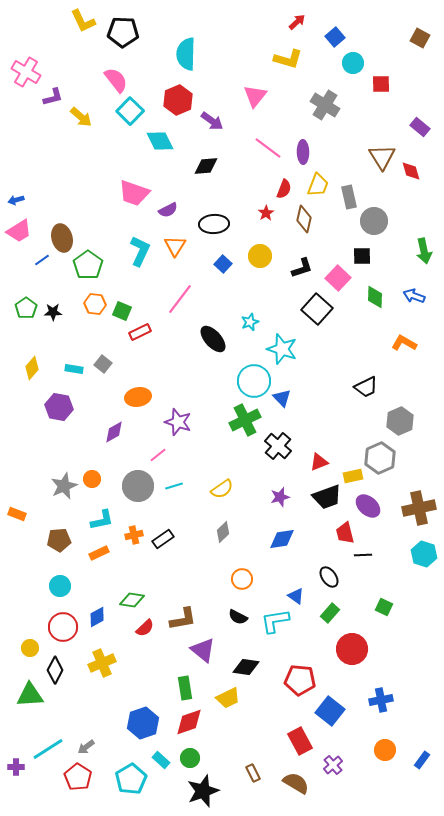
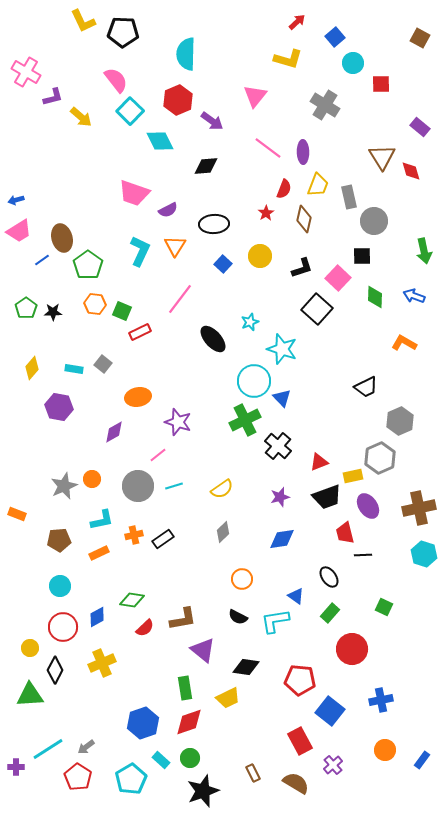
purple ellipse at (368, 506): rotated 15 degrees clockwise
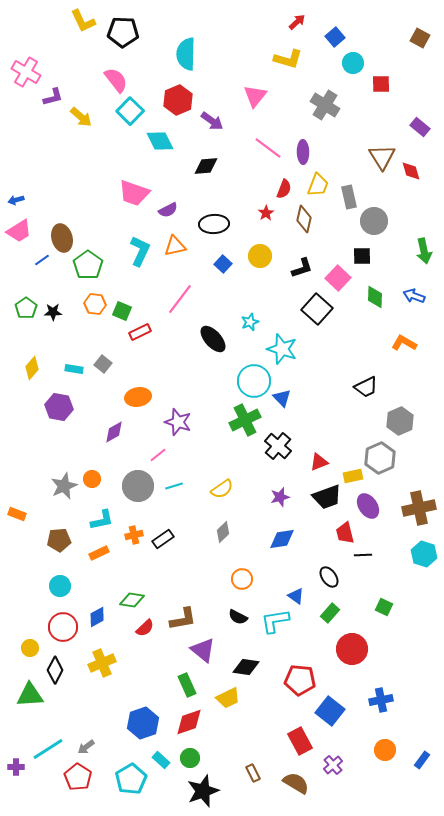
orange triangle at (175, 246): rotated 45 degrees clockwise
green rectangle at (185, 688): moved 2 px right, 3 px up; rotated 15 degrees counterclockwise
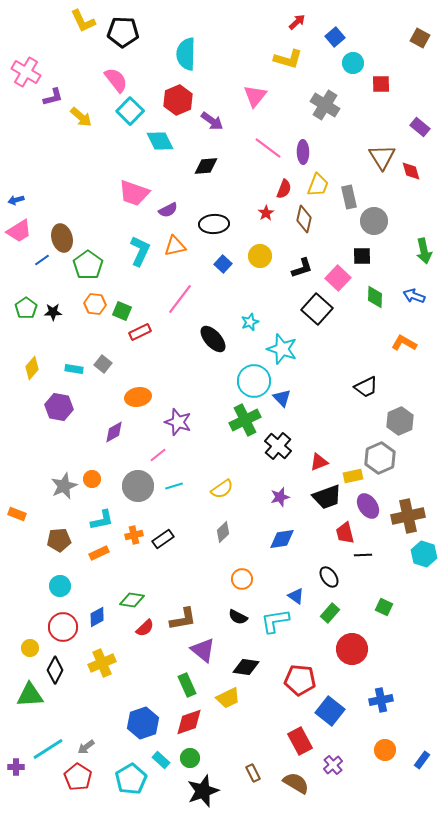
brown cross at (419, 508): moved 11 px left, 8 px down
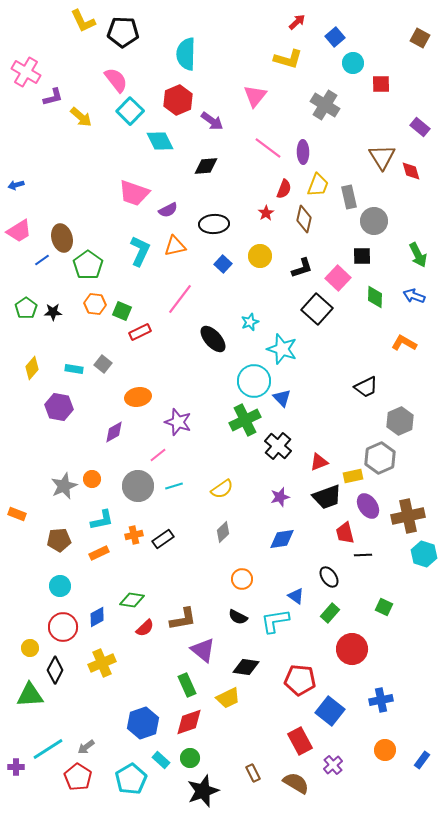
blue arrow at (16, 200): moved 15 px up
green arrow at (424, 251): moved 6 px left, 4 px down; rotated 15 degrees counterclockwise
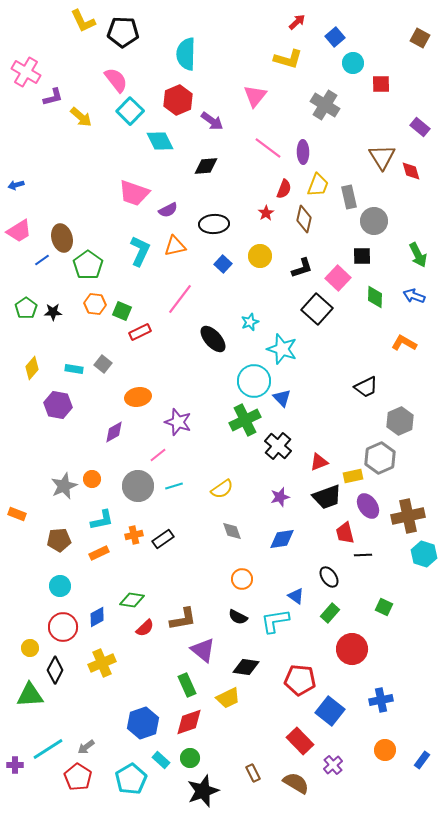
purple hexagon at (59, 407): moved 1 px left, 2 px up
gray diamond at (223, 532): moved 9 px right, 1 px up; rotated 65 degrees counterclockwise
red rectangle at (300, 741): rotated 16 degrees counterclockwise
purple cross at (16, 767): moved 1 px left, 2 px up
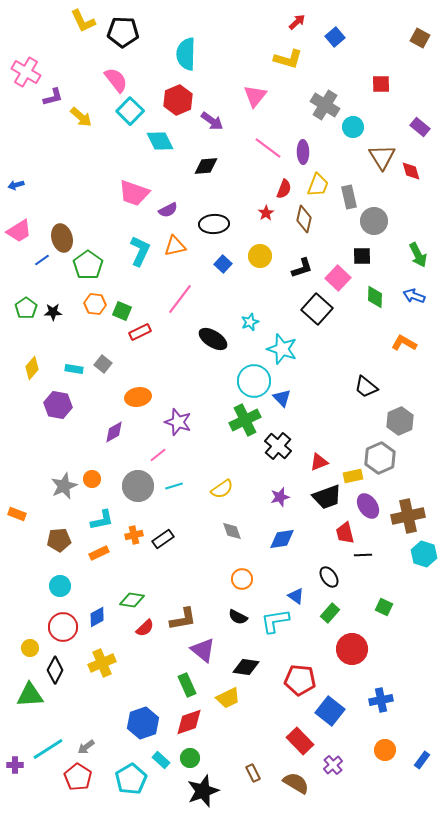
cyan circle at (353, 63): moved 64 px down
black ellipse at (213, 339): rotated 16 degrees counterclockwise
black trapezoid at (366, 387): rotated 65 degrees clockwise
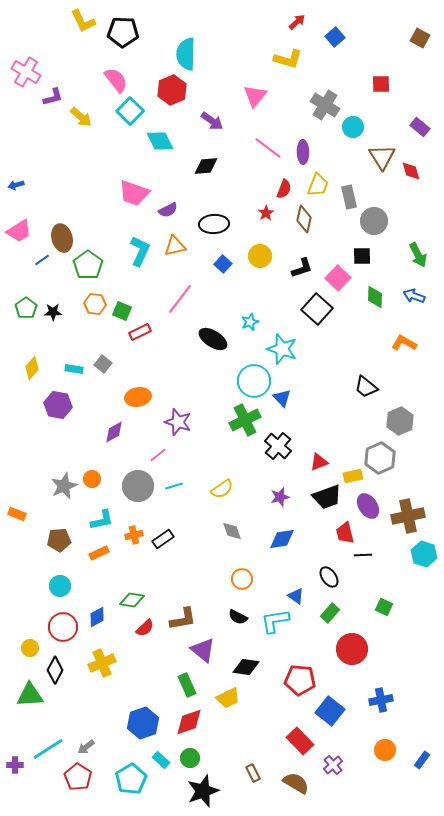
red hexagon at (178, 100): moved 6 px left, 10 px up
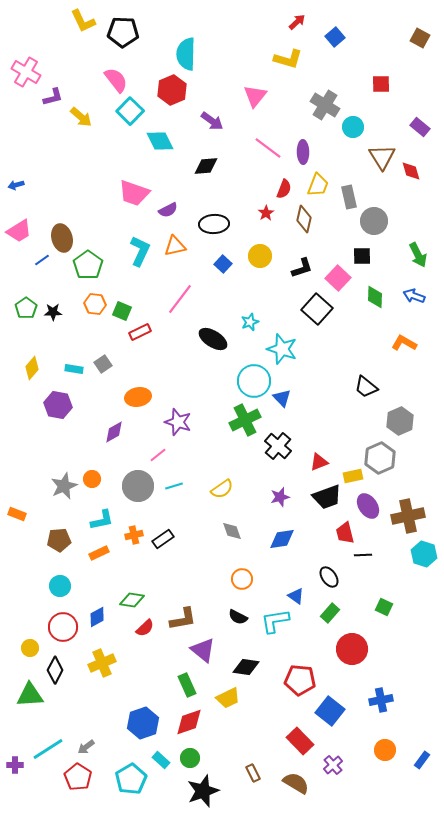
gray square at (103, 364): rotated 18 degrees clockwise
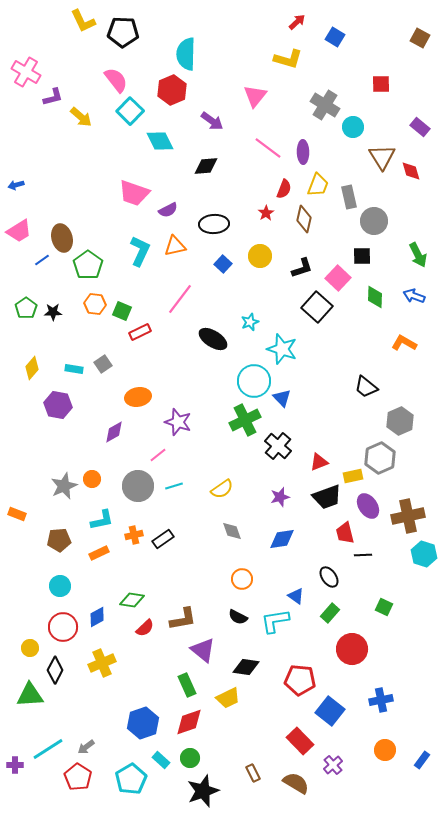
blue square at (335, 37): rotated 18 degrees counterclockwise
black square at (317, 309): moved 2 px up
